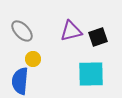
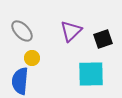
purple triangle: rotated 30 degrees counterclockwise
black square: moved 5 px right, 2 px down
yellow circle: moved 1 px left, 1 px up
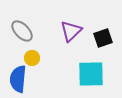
black square: moved 1 px up
blue semicircle: moved 2 px left, 2 px up
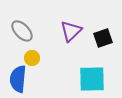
cyan square: moved 1 px right, 5 px down
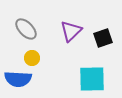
gray ellipse: moved 4 px right, 2 px up
blue semicircle: rotated 92 degrees counterclockwise
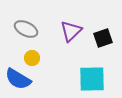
gray ellipse: rotated 20 degrees counterclockwise
blue semicircle: rotated 28 degrees clockwise
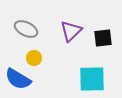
black square: rotated 12 degrees clockwise
yellow circle: moved 2 px right
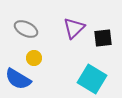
purple triangle: moved 3 px right, 3 px up
cyan square: rotated 32 degrees clockwise
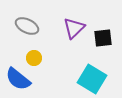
gray ellipse: moved 1 px right, 3 px up
blue semicircle: rotated 8 degrees clockwise
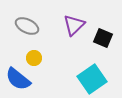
purple triangle: moved 3 px up
black square: rotated 30 degrees clockwise
cyan square: rotated 24 degrees clockwise
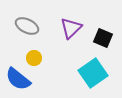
purple triangle: moved 3 px left, 3 px down
cyan square: moved 1 px right, 6 px up
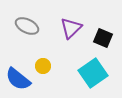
yellow circle: moved 9 px right, 8 px down
